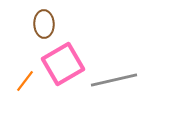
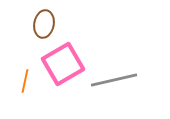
brown ellipse: rotated 12 degrees clockwise
orange line: rotated 25 degrees counterclockwise
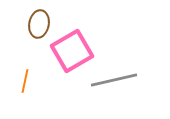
brown ellipse: moved 5 px left
pink square: moved 9 px right, 13 px up
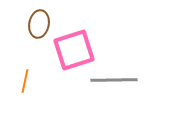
pink square: moved 2 px right, 1 px up; rotated 12 degrees clockwise
gray line: rotated 12 degrees clockwise
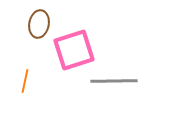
gray line: moved 1 px down
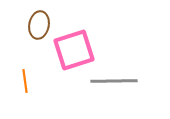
brown ellipse: moved 1 px down
orange line: rotated 20 degrees counterclockwise
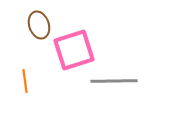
brown ellipse: rotated 28 degrees counterclockwise
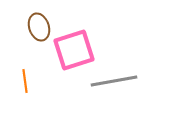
brown ellipse: moved 2 px down
gray line: rotated 9 degrees counterclockwise
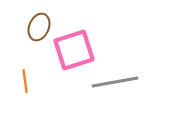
brown ellipse: rotated 40 degrees clockwise
gray line: moved 1 px right, 1 px down
